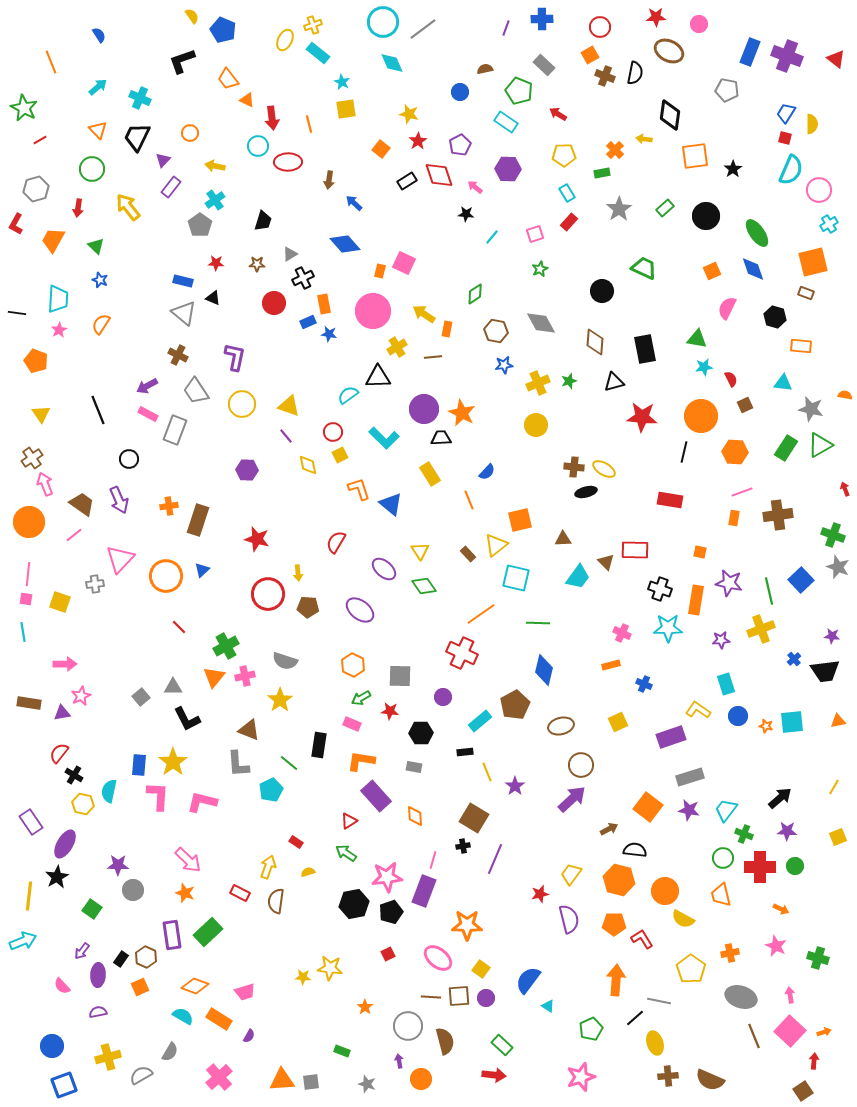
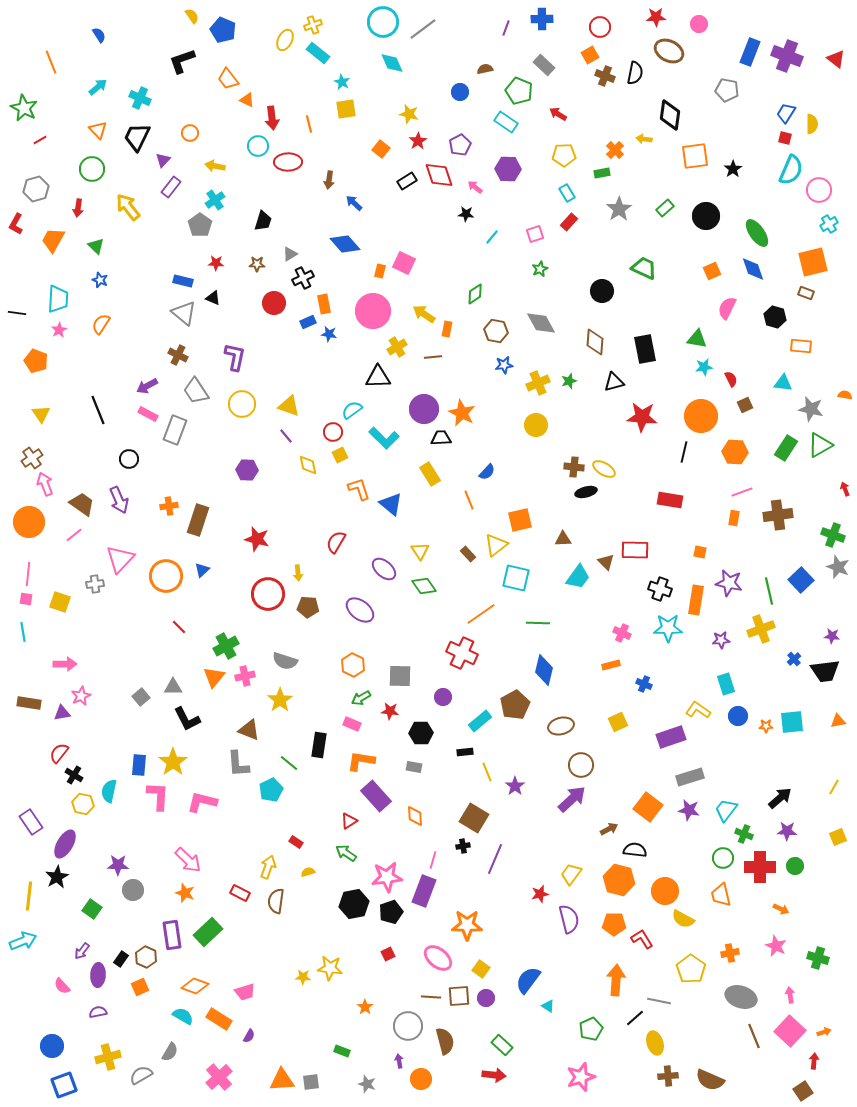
cyan semicircle at (348, 395): moved 4 px right, 15 px down
orange star at (766, 726): rotated 16 degrees counterclockwise
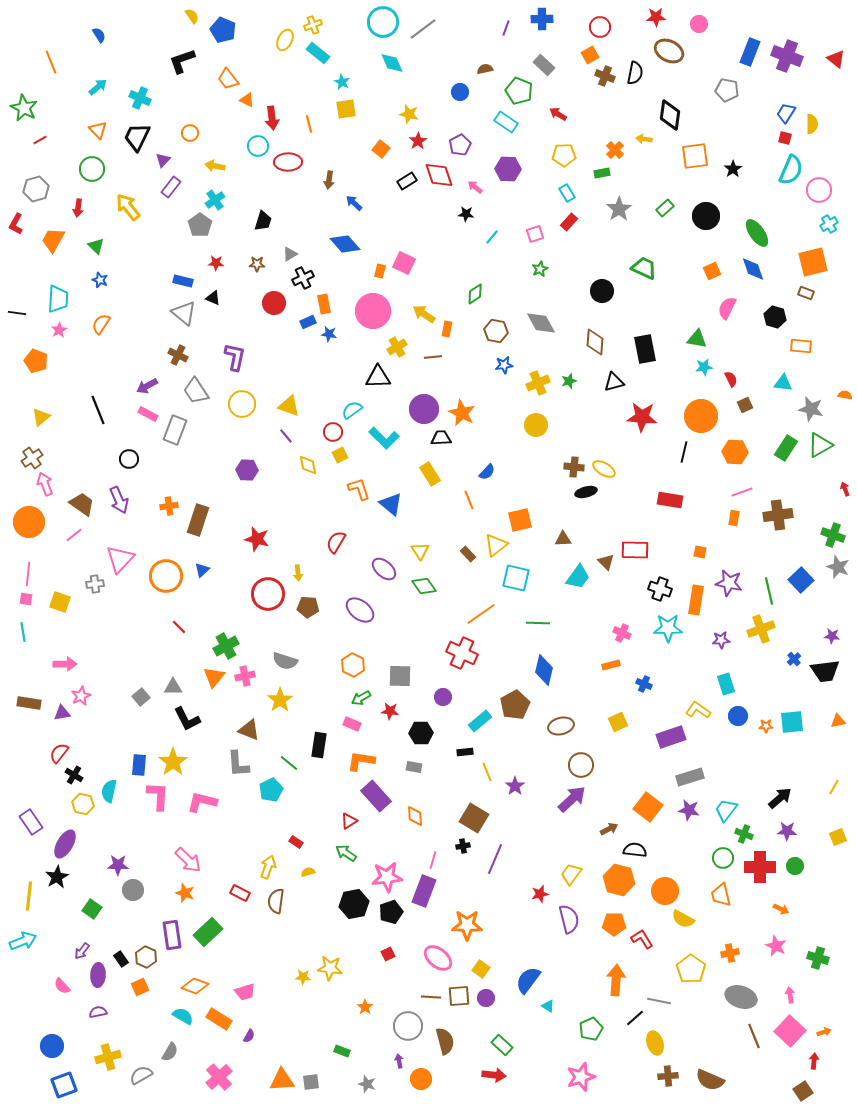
yellow triangle at (41, 414): moved 3 px down; rotated 24 degrees clockwise
black rectangle at (121, 959): rotated 70 degrees counterclockwise
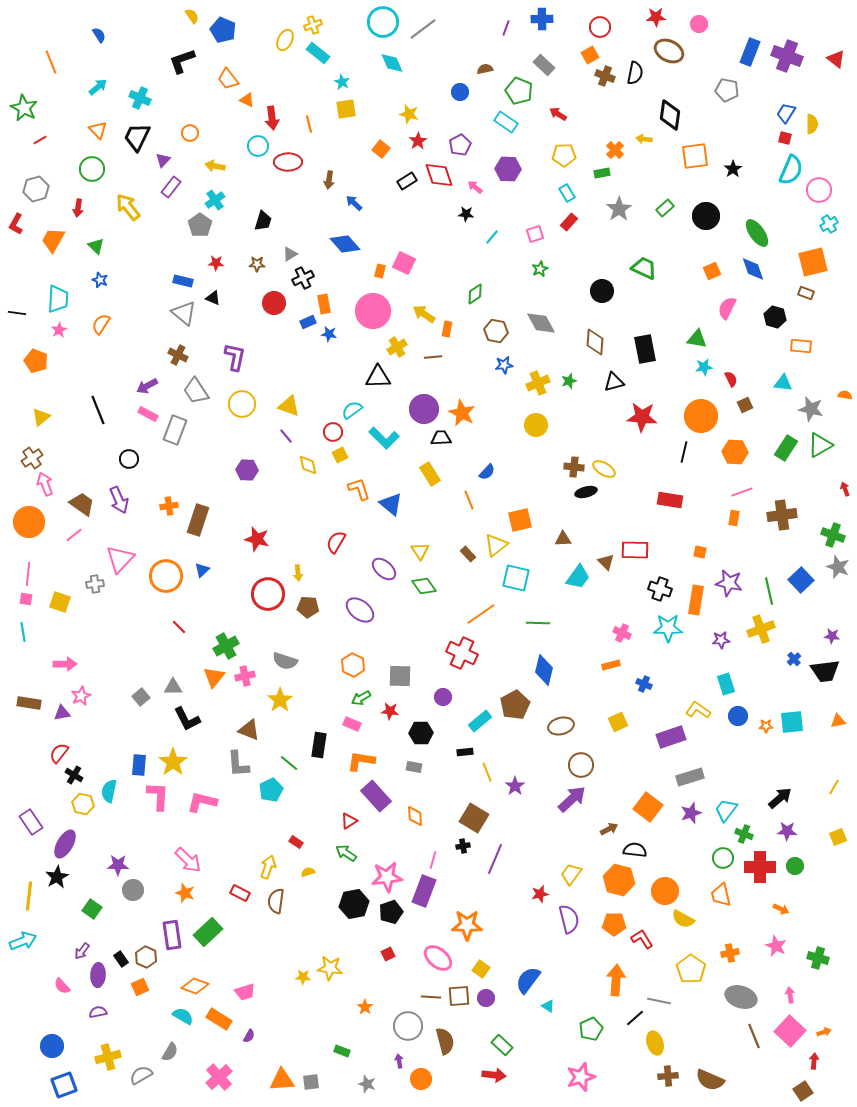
brown cross at (778, 515): moved 4 px right
purple star at (689, 810): moved 2 px right, 3 px down; rotated 30 degrees counterclockwise
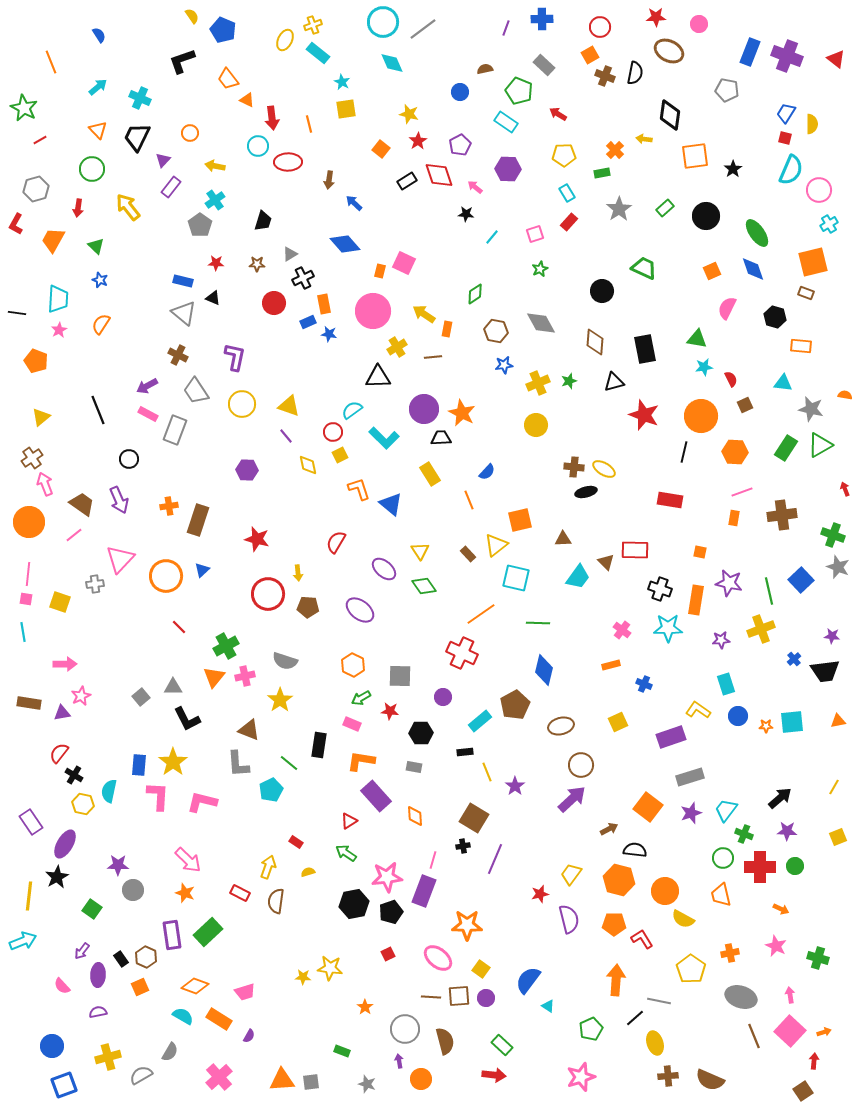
red star at (642, 417): moved 2 px right, 2 px up; rotated 16 degrees clockwise
pink cross at (622, 633): moved 3 px up; rotated 12 degrees clockwise
gray circle at (408, 1026): moved 3 px left, 3 px down
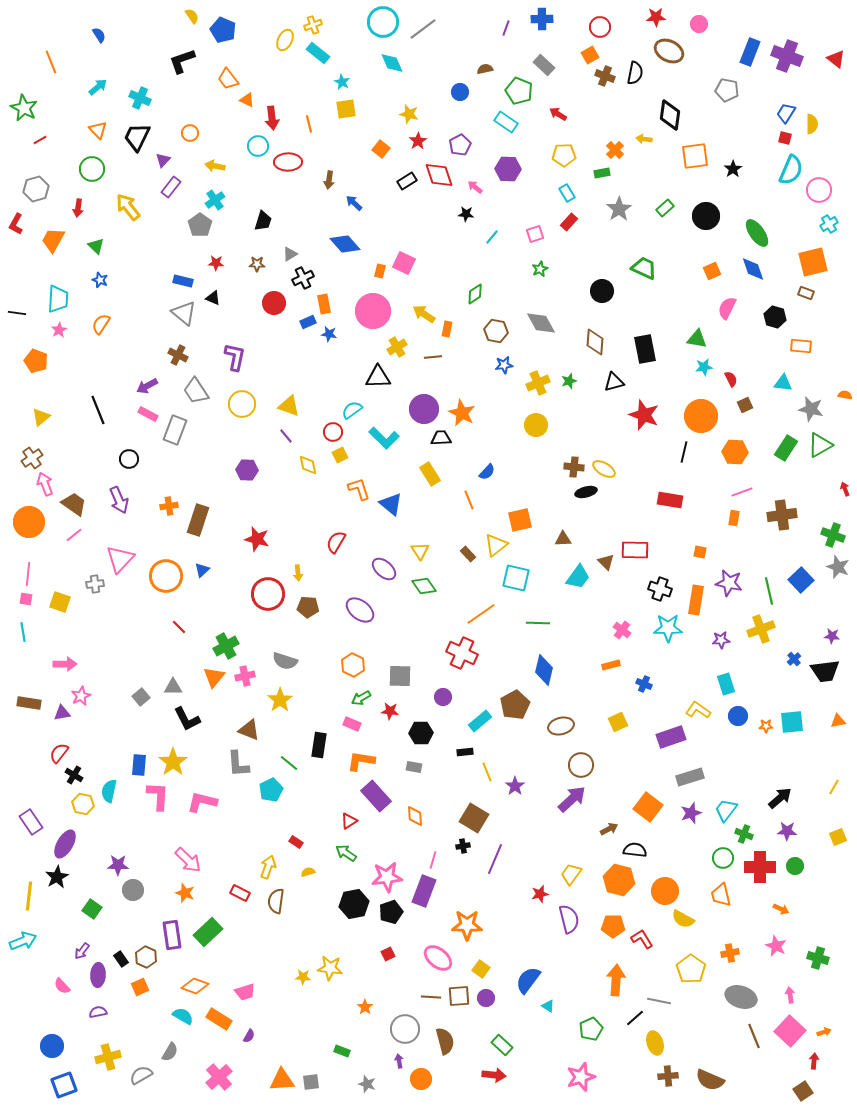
brown trapezoid at (82, 504): moved 8 px left
orange pentagon at (614, 924): moved 1 px left, 2 px down
